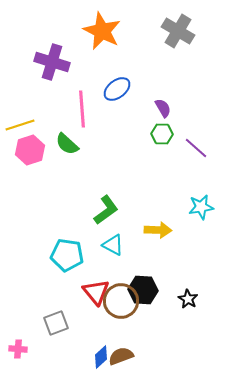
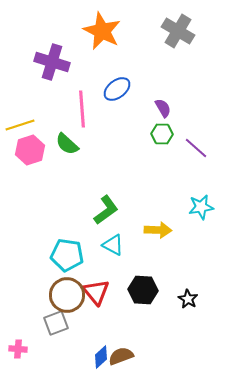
brown circle: moved 54 px left, 6 px up
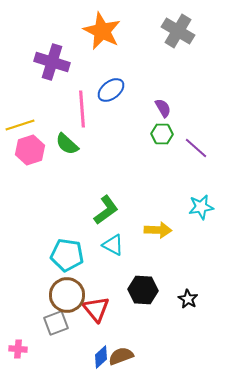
blue ellipse: moved 6 px left, 1 px down
red triangle: moved 17 px down
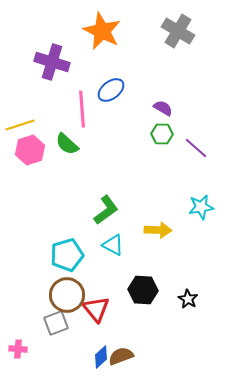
purple semicircle: rotated 30 degrees counterclockwise
cyan pentagon: rotated 24 degrees counterclockwise
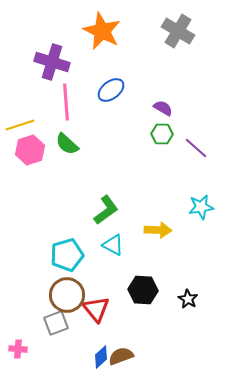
pink line: moved 16 px left, 7 px up
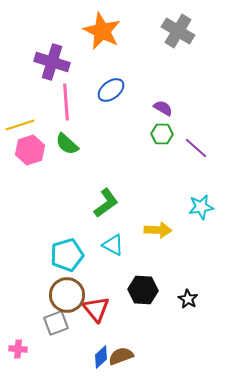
green L-shape: moved 7 px up
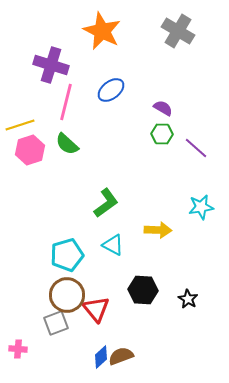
purple cross: moved 1 px left, 3 px down
pink line: rotated 18 degrees clockwise
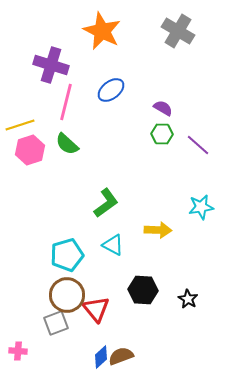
purple line: moved 2 px right, 3 px up
pink cross: moved 2 px down
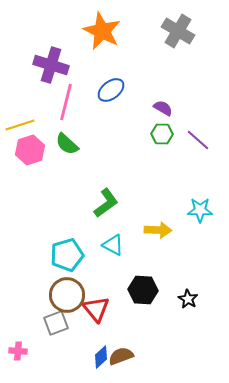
purple line: moved 5 px up
cyan star: moved 1 px left, 3 px down; rotated 10 degrees clockwise
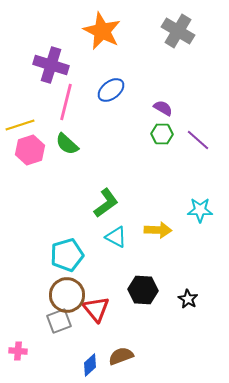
cyan triangle: moved 3 px right, 8 px up
gray square: moved 3 px right, 2 px up
blue diamond: moved 11 px left, 8 px down
